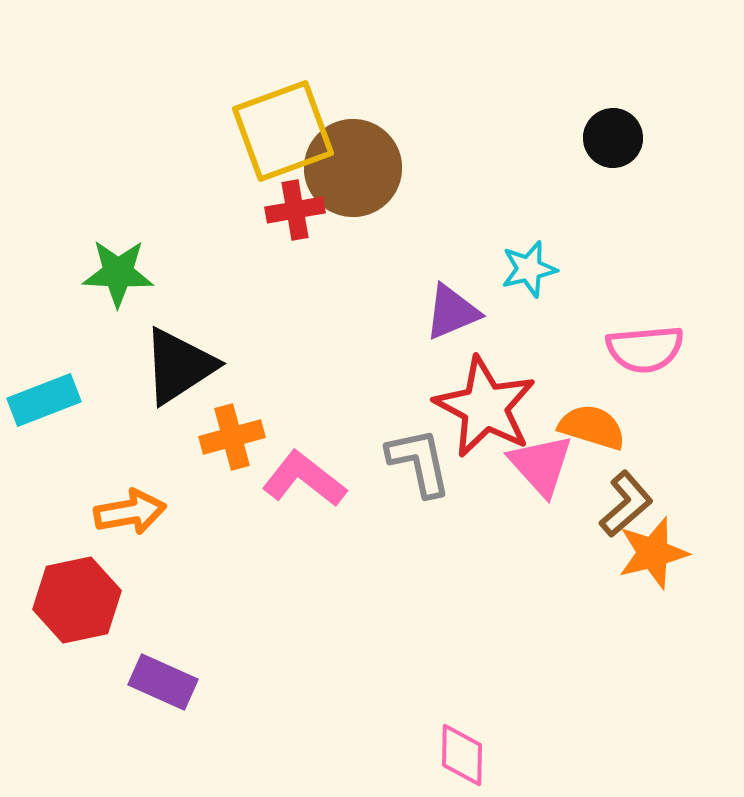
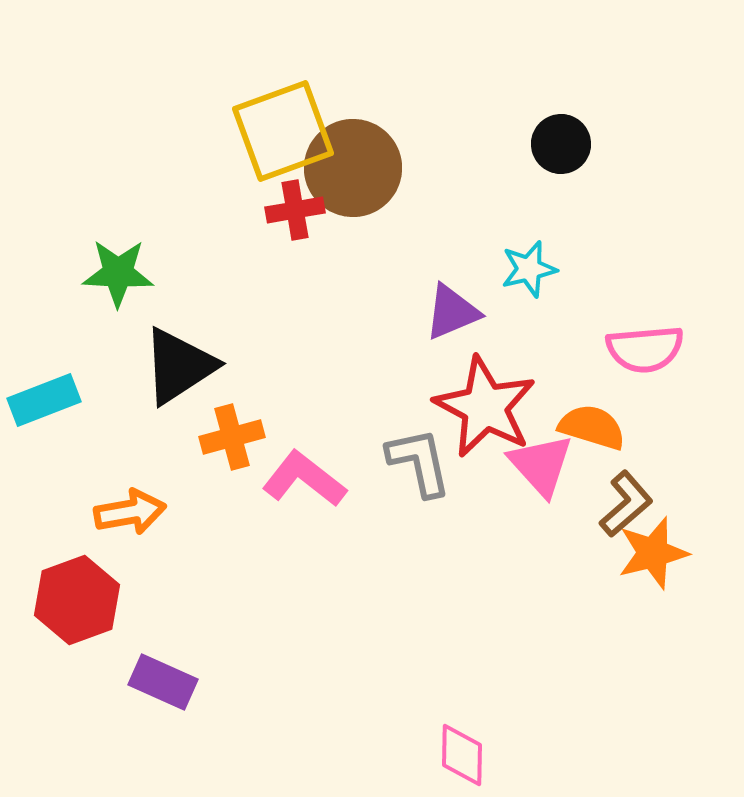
black circle: moved 52 px left, 6 px down
red hexagon: rotated 8 degrees counterclockwise
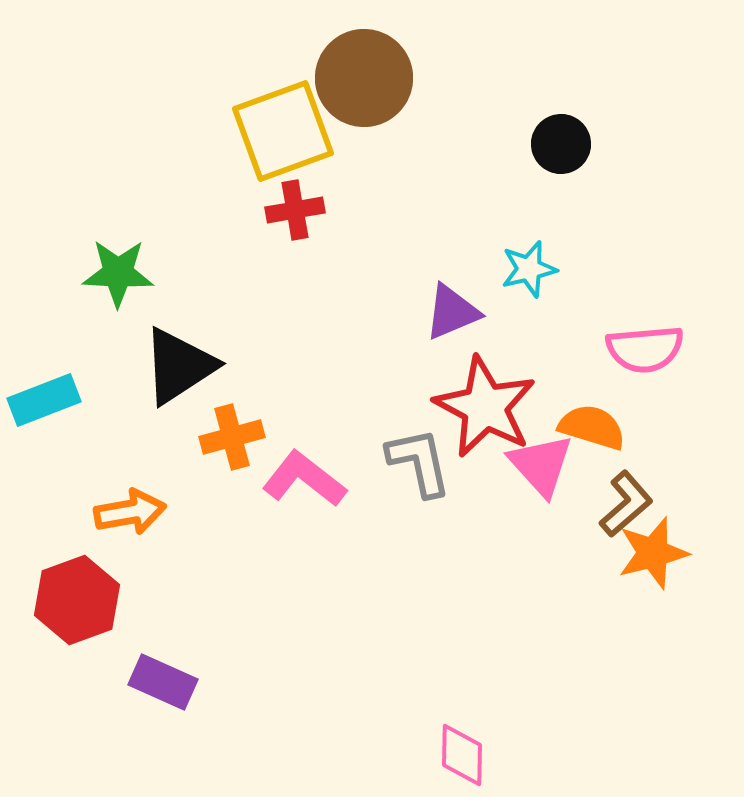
brown circle: moved 11 px right, 90 px up
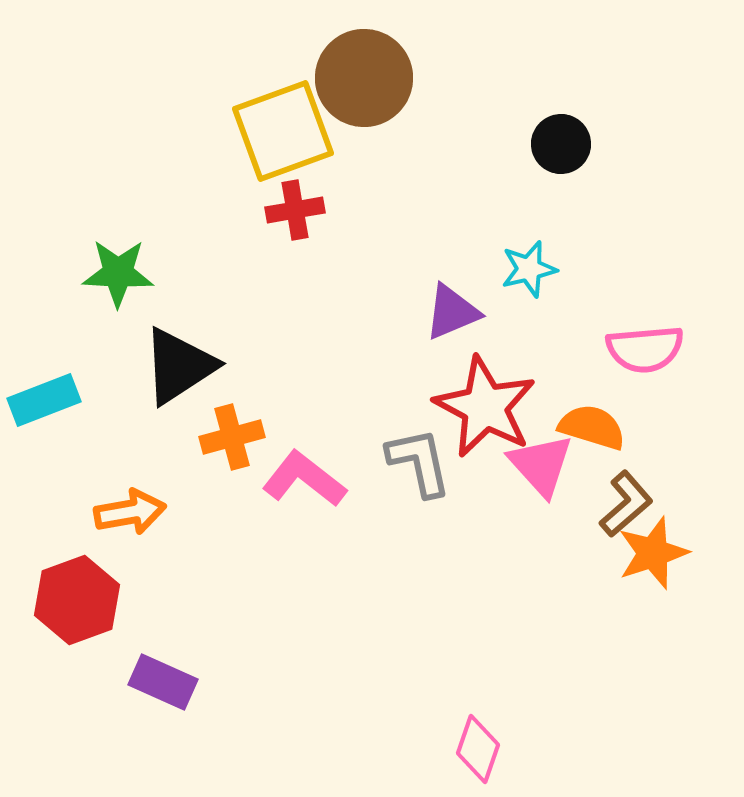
orange star: rotated 4 degrees counterclockwise
pink diamond: moved 16 px right, 6 px up; rotated 18 degrees clockwise
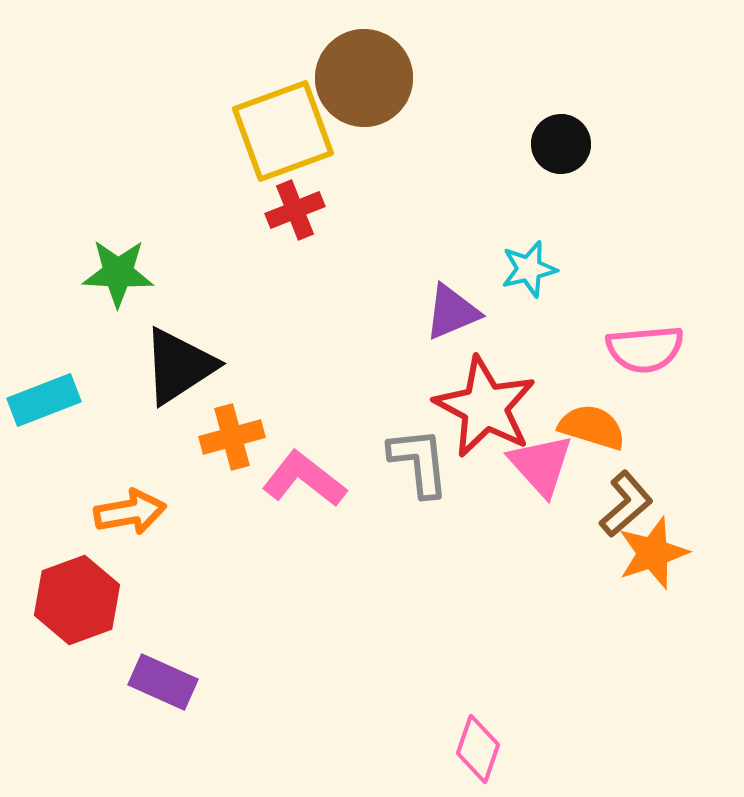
red cross: rotated 12 degrees counterclockwise
gray L-shape: rotated 6 degrees clockwise
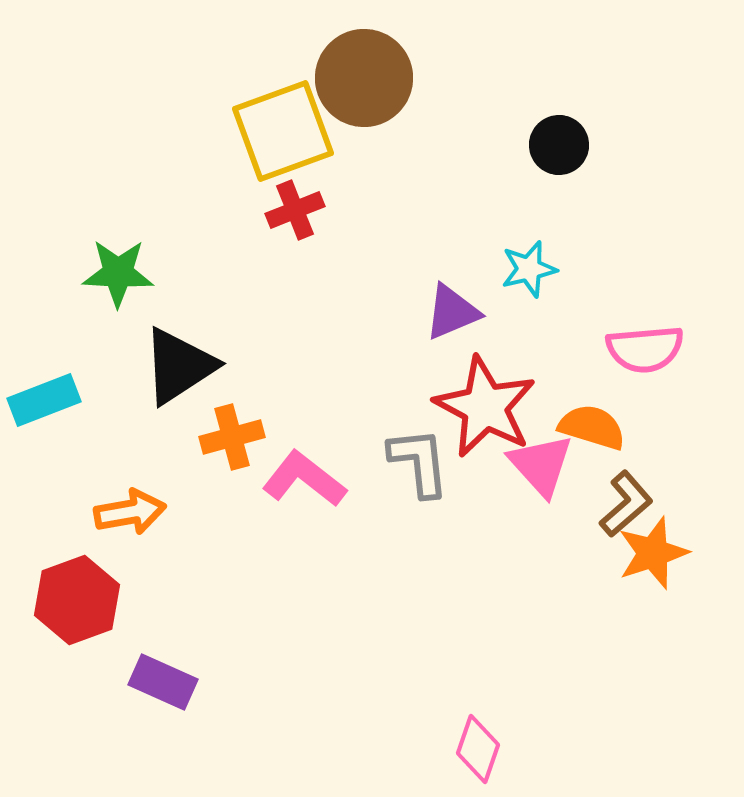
black circle: moved 2 px left, 1 px down
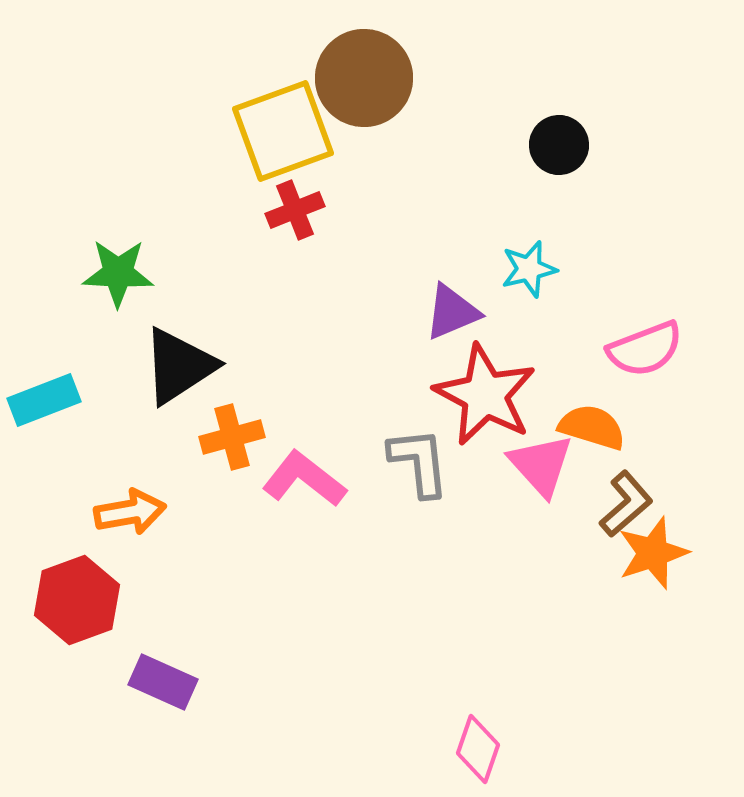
pink semicircle: rotated 16 degrees counterclockwise
red star: moved 12 px up
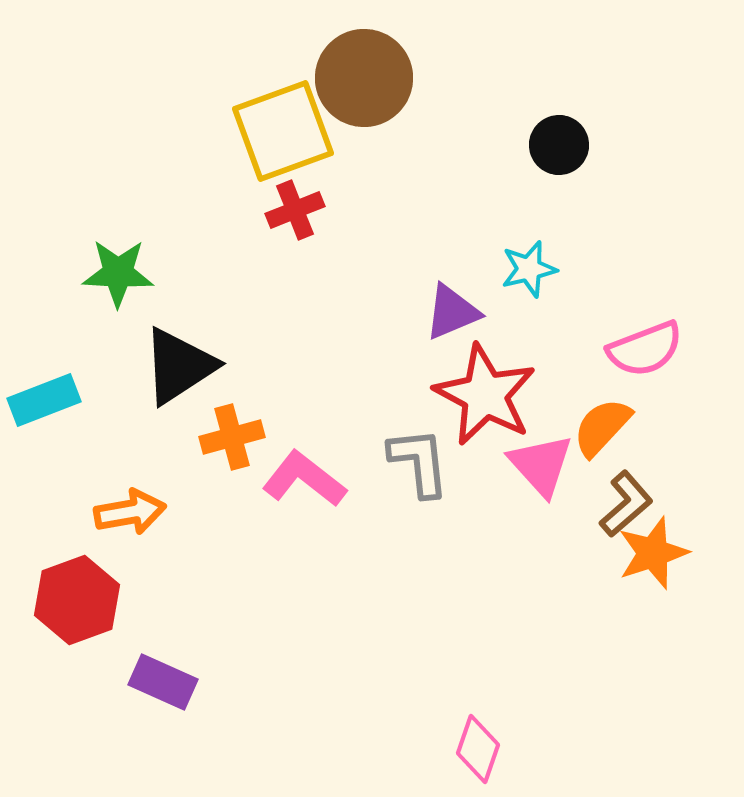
orange semicircle: moved 10 px right; rotated 64 degrees counterclockwise
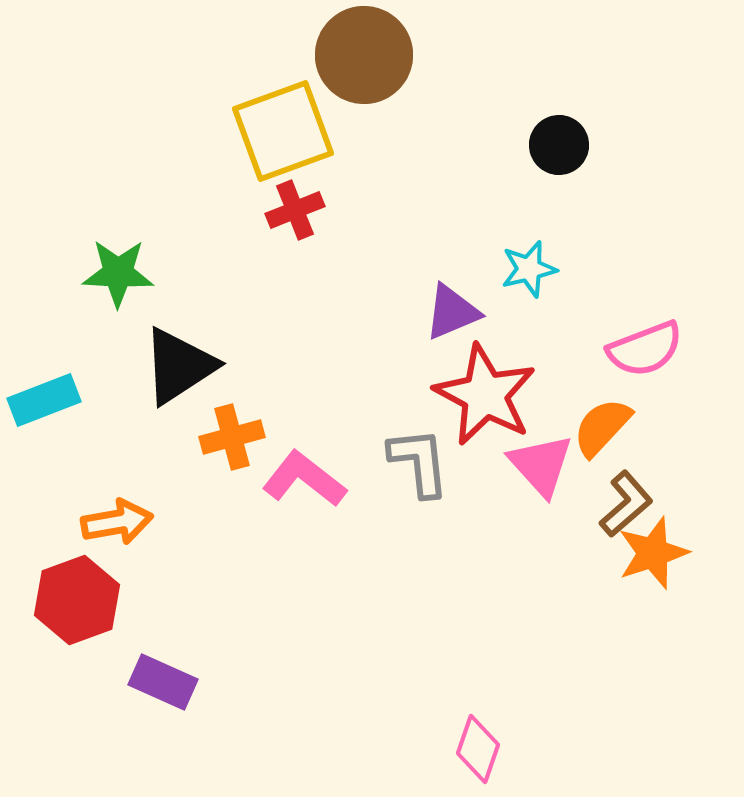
brown circle: moved 23 px up
orange arrow: moved 13 px left, 10 px down
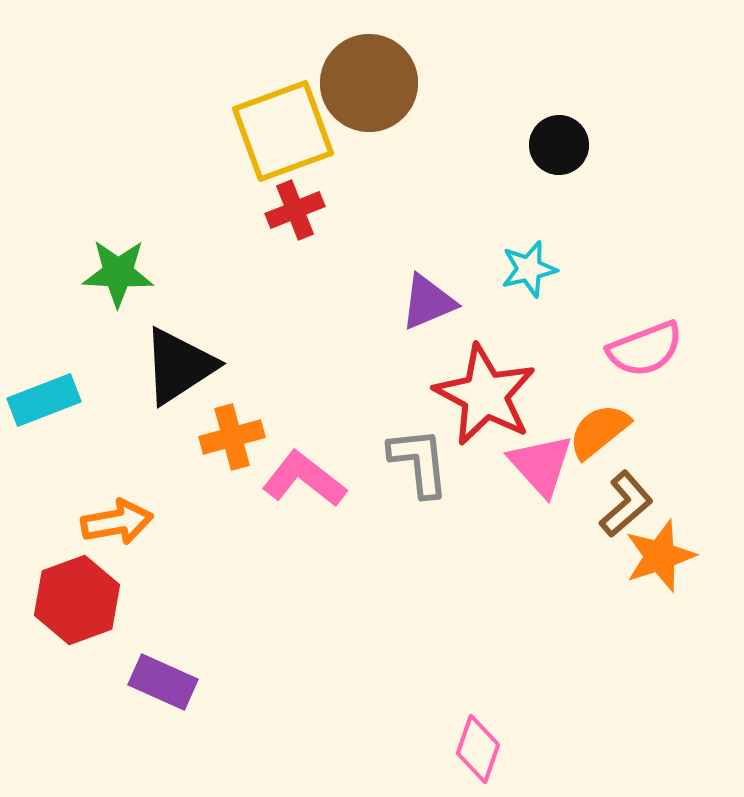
brown circle: moved 5 px right, 28 px down
purple triangle: moved 24 px left, 10 px up
orange semicircle: moved 3 px left, 4 px down; rotated 8 degrees clockwise
orange star: moved 7 px right, 3 px down
